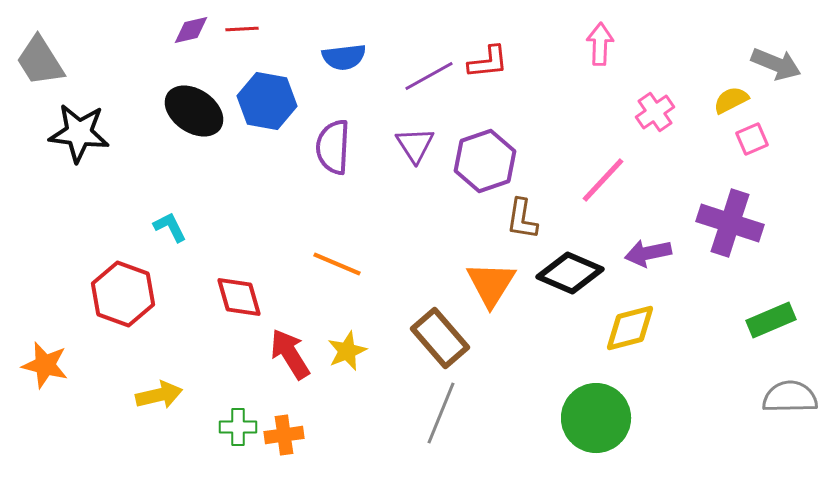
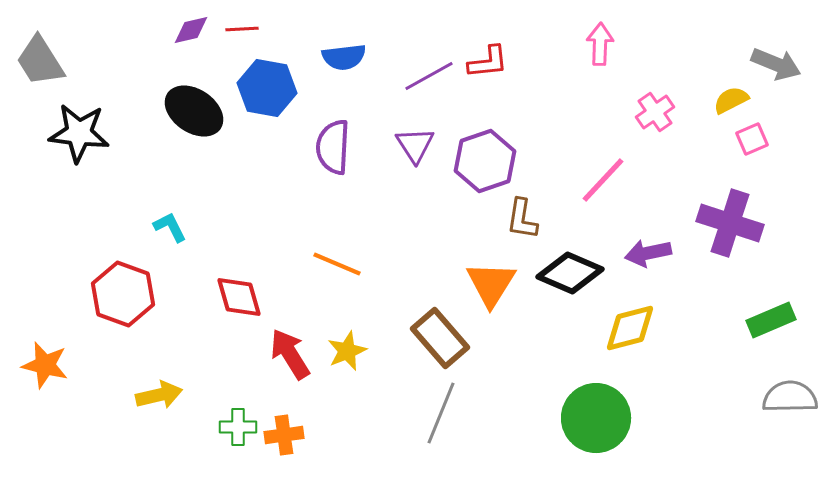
blue hexagon: moved 13 px up
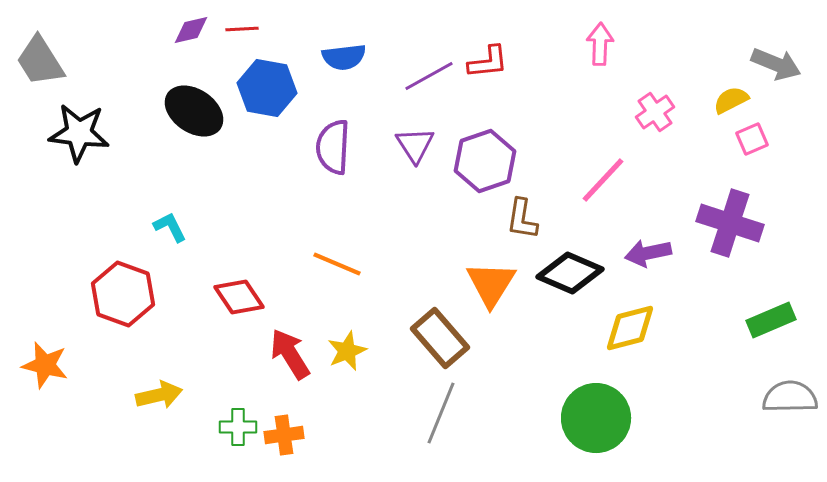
red diamond: rotated 18 degrees counterclockwise
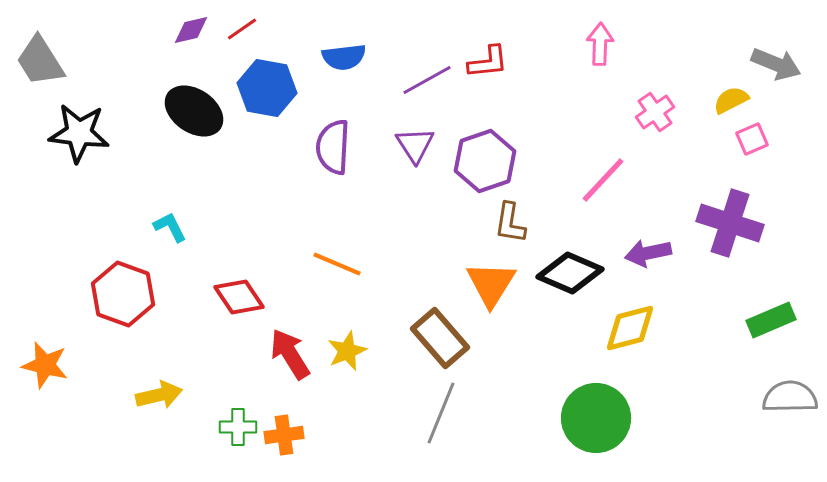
red line: rotated 32 degrees counterclockwise
purple line: moved 2 px left, 4 px down
brown L-shape: moved 12 px left, 4 px down
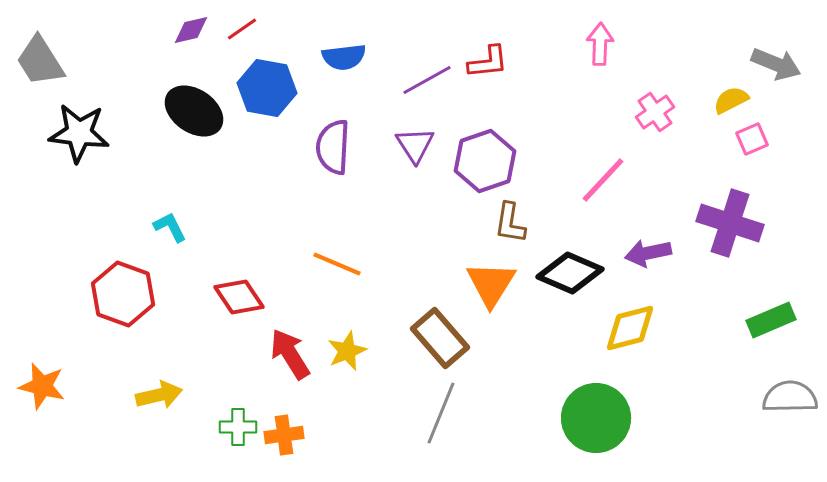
orange star: moved 3 px left, 21 px down
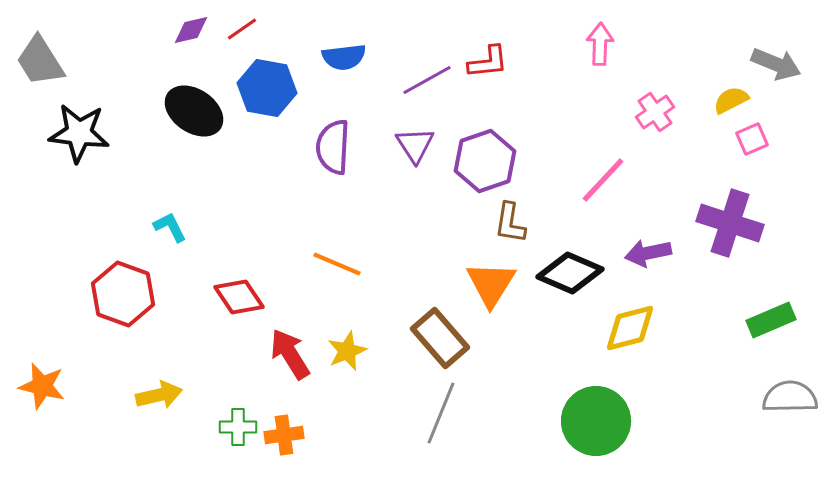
green circle: moved 3 px down
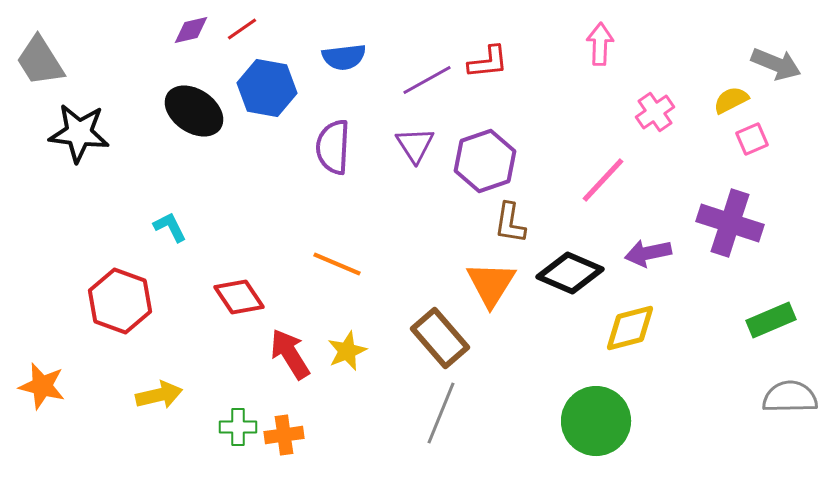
red hexagon: moved 3 px left, 7 px down
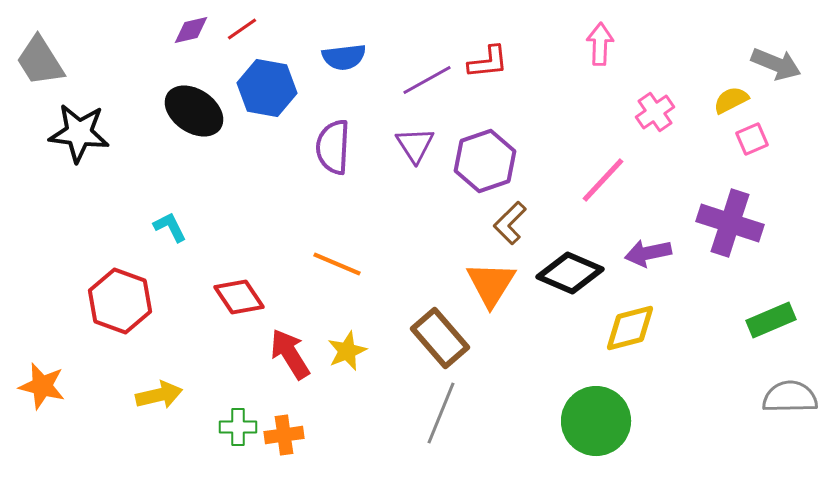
brown L-shape: rotated 36 degrees clockwise
